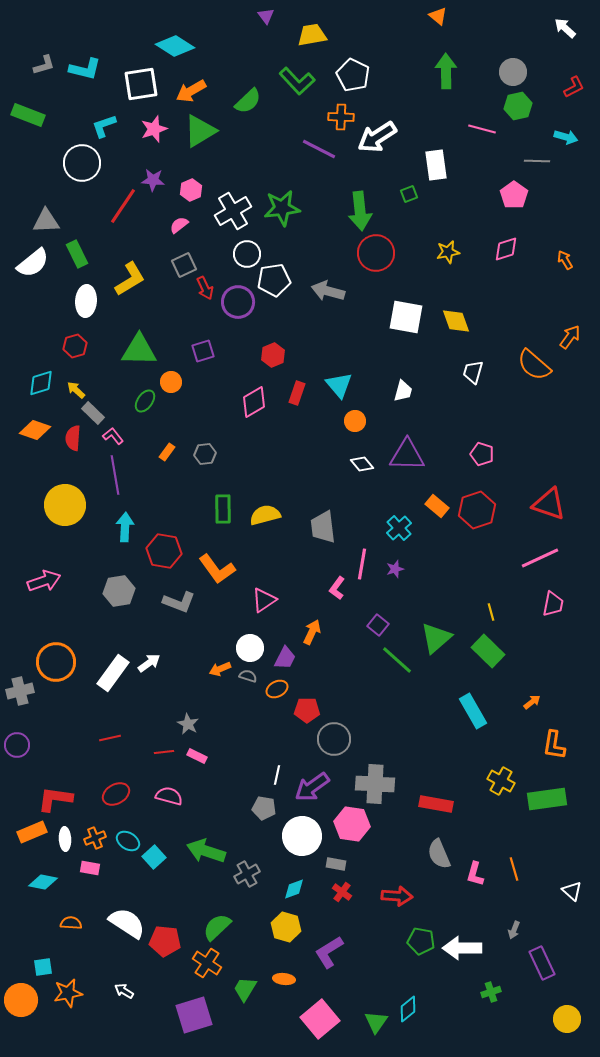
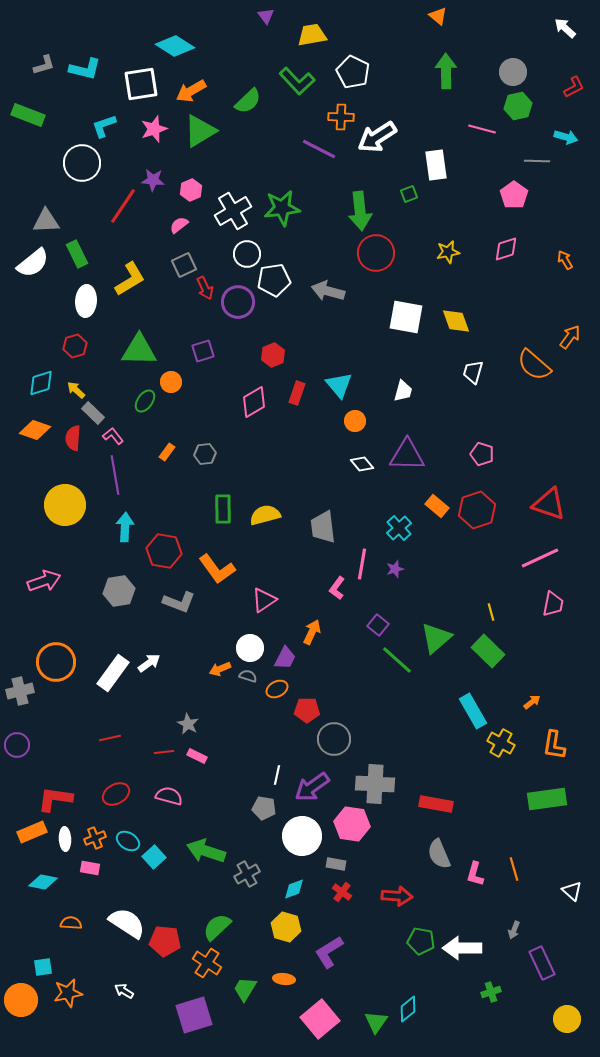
white pentagon at (353, 75): moved 3 px up
yellow cross at (501, 781): moved 38 px up
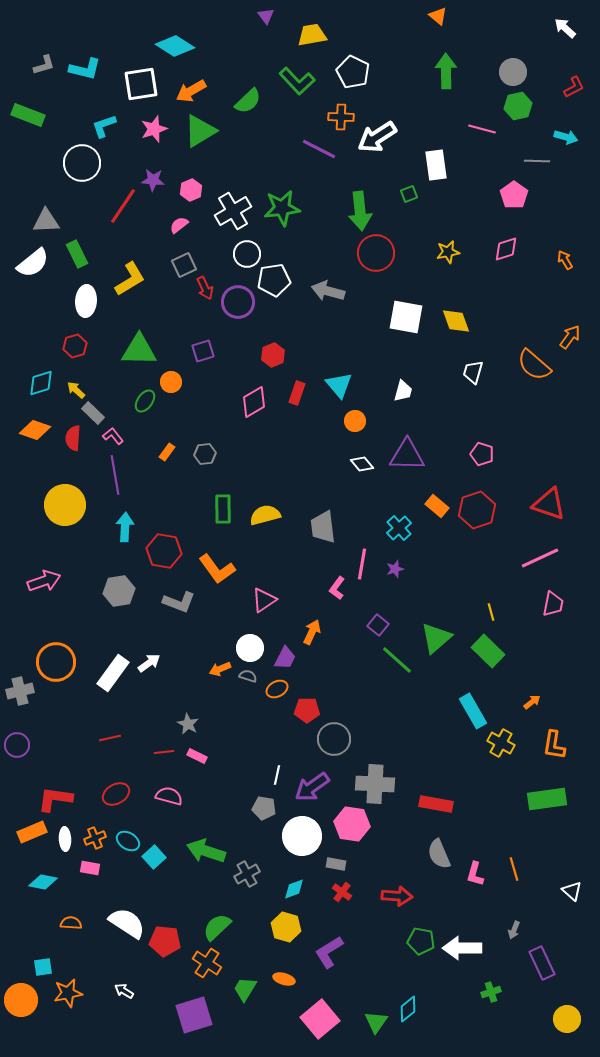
orange ellipse at (284, 979): rotated 10 degrees clockwise
